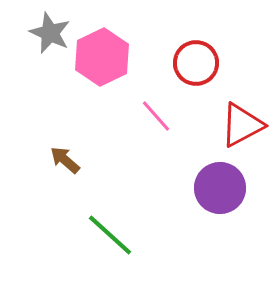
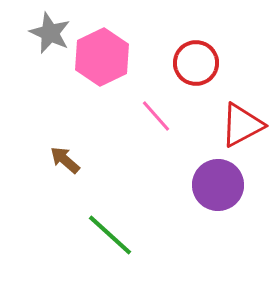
purple circle: moved 2 px left, 3 px up
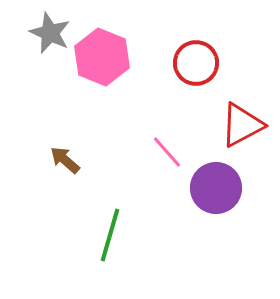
pink hexagon: rotated 12 degrees counterclockwise
pink line: moved 11 px right, 36 px down
purple circle: moved 2 px left, 3 px down
green line: rotated 64 degrees clockwise
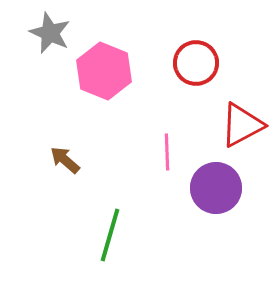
pink hexagon: moved 2 px right, 14 px down
pink line: rotated 39 degrees clockwise
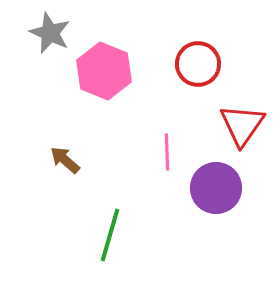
red circle: moved 2 px right, 1 px down
red triangle: rotated 27 degrees counterclockwise
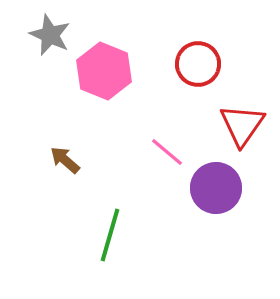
gray star: moved 2 px down
pink line: rotated 48 degrees counterclockwise
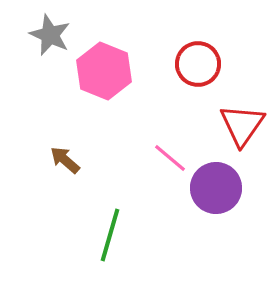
pink line: moved 3 px right, 6 px down
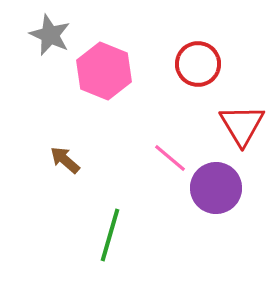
red triangle: rotated 6 degrees counterclockwise
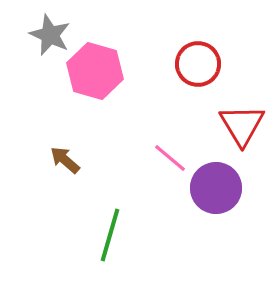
pink hexagon: moved 9 px left; rotated 6 degrees counterclockwise
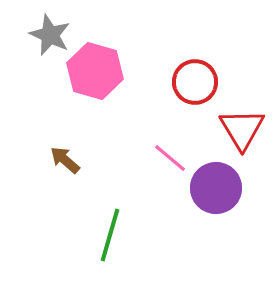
red circle: moved 3 px left, 18 px down
red triangle: moved 4 px down
